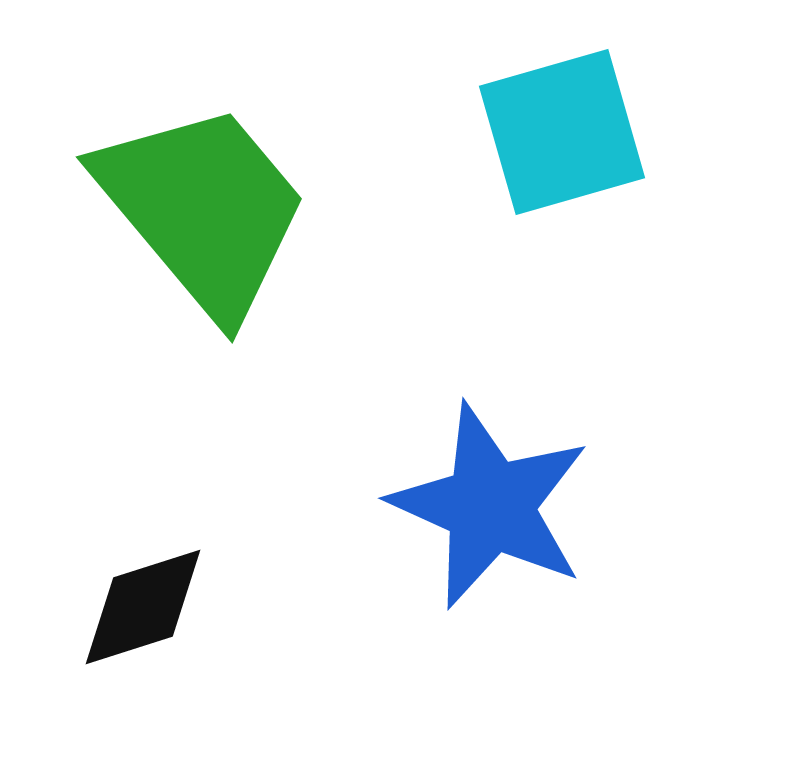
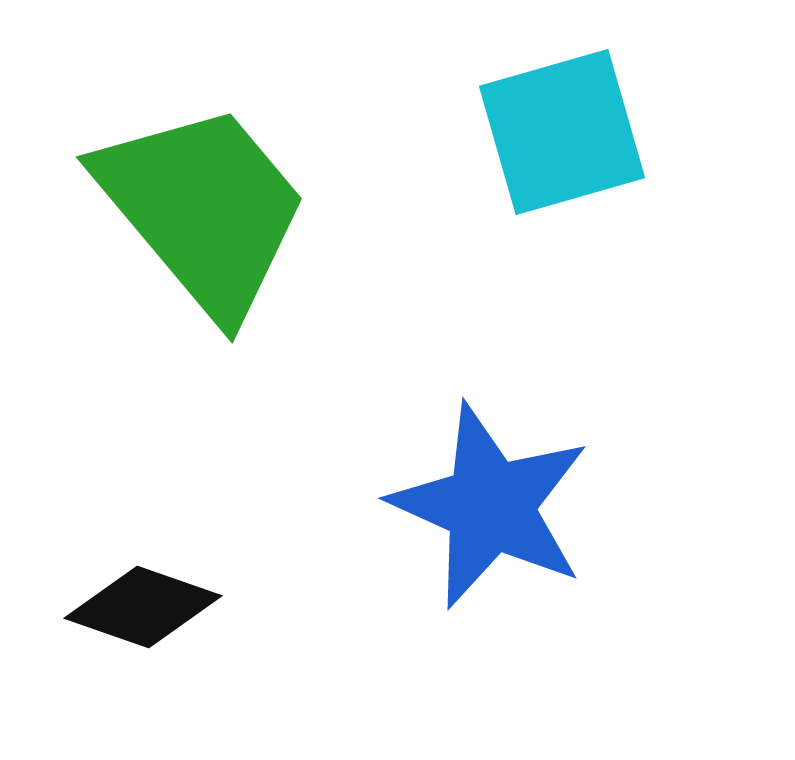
black diamond: rotated 37 degrees clockwise
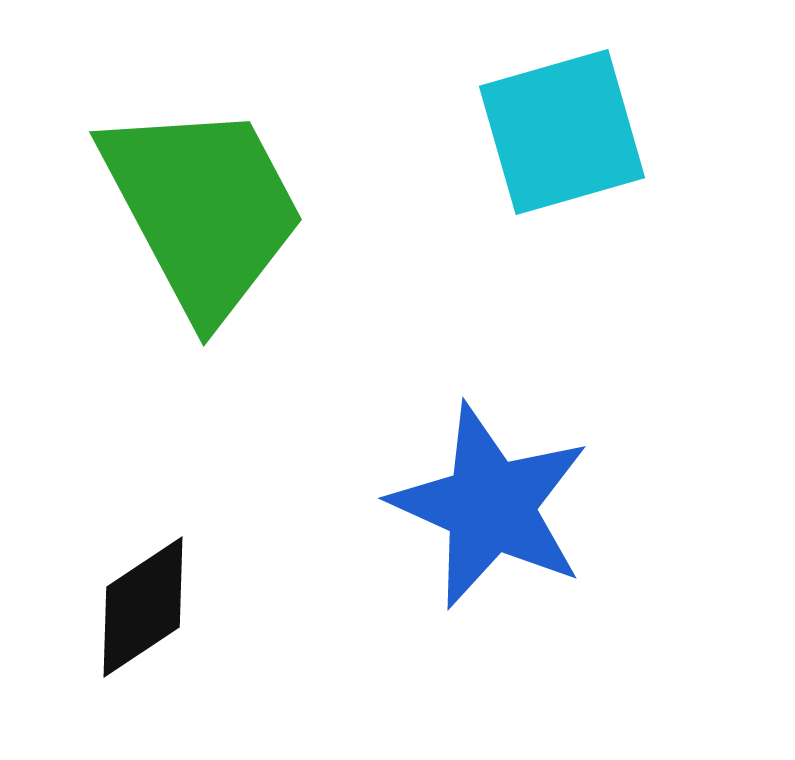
green trapezoid: rotated 12 degrees clockwise
black diamond: rotated 53 degrees counterclockwise
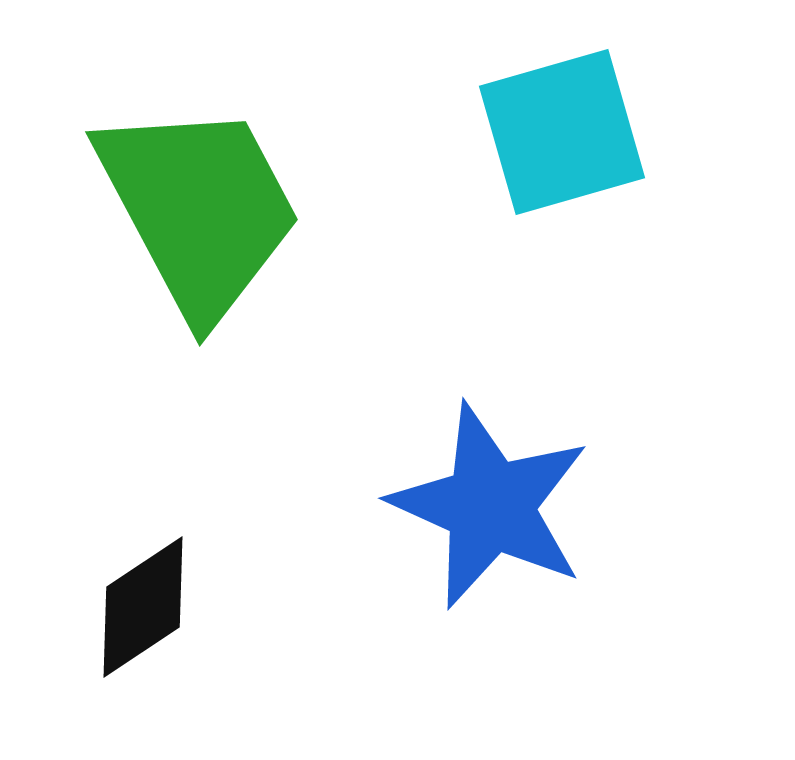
green trapezoid: moved 4 px left
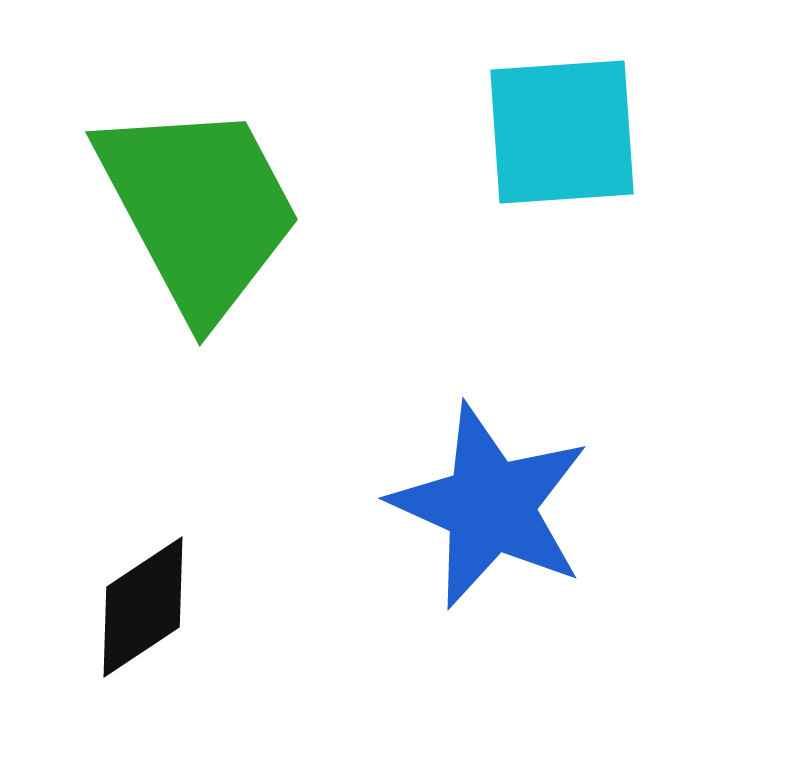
cyan square: rotated 12 degrees clockwise
